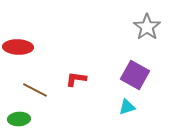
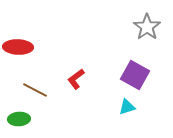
red L-shape: rotated 45 degrees counterclockwise
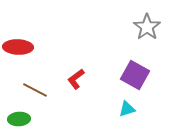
cyan triangle: moved 2 px down
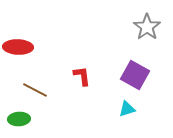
red L-shape: moved 6 px right, 3 px up; rotated 120 degrees clockwise
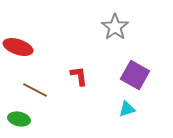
gray star: moved 32 px left
red ellipse: rotated 16 degrees clockwise
red L-shape: moved 3 px left
green ellipse: rotated 15 degrees clockwise
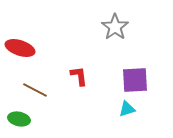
red ellipse: moved 2 px right, 1 px down
purple square: moved 5 px down; rotated 32 degrees counterclockwise
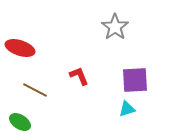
red L-shape: rotated 15 degrees counterclockwise
green ellipse: moved 1 px right, 3 px down; rotated 20 degrees clockwise
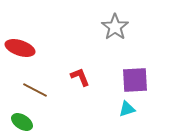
red L-shape: moved 1 px right, 1 px down
green ellipse: moved 2 px right
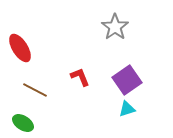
red ellipse: rotated 40 degrees clockwise
purple square: moved 8 px left; rotated 32 degrees counterclockwise
green ellipse: moved 1 px right, 1 px down
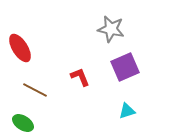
gray star: moved 4 px left, 2 px down; rotated 24 degrees counterclockwise
purple square: moved 2 px left, 13 px up; rotated 12 degrees clockwise
cyan triangle: moved 2 px down
